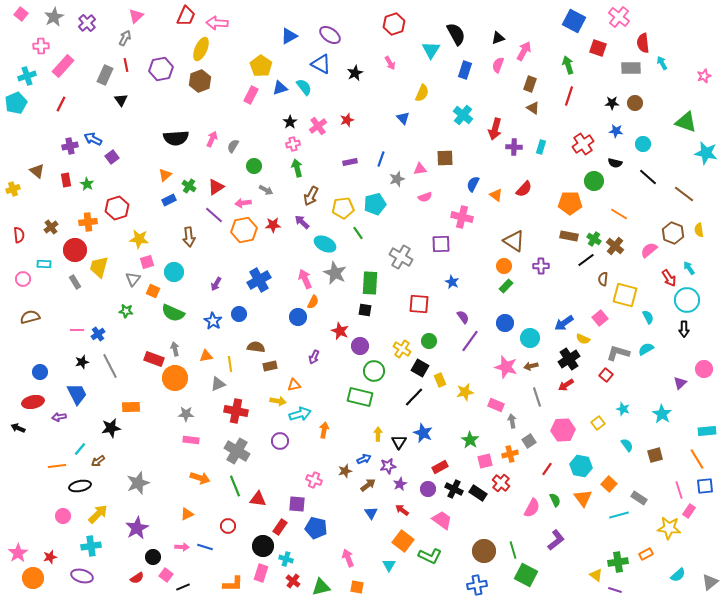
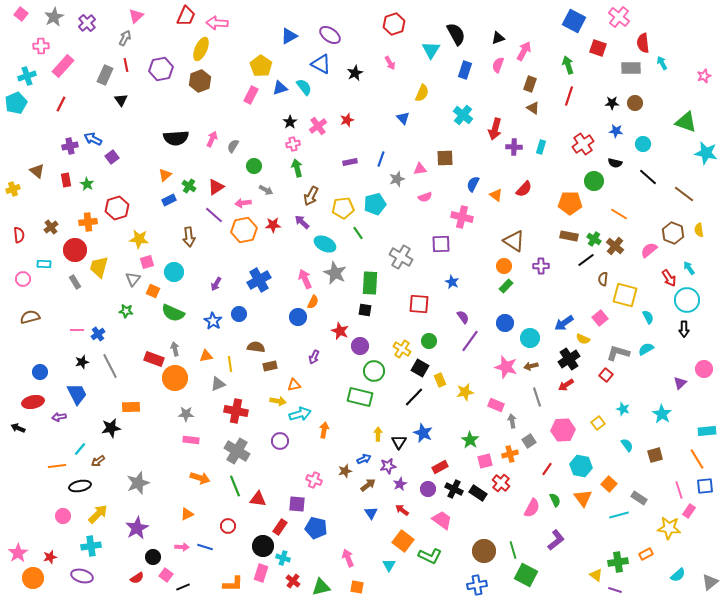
cyan cross at (286, 559): moved 3 px left, 1 px up
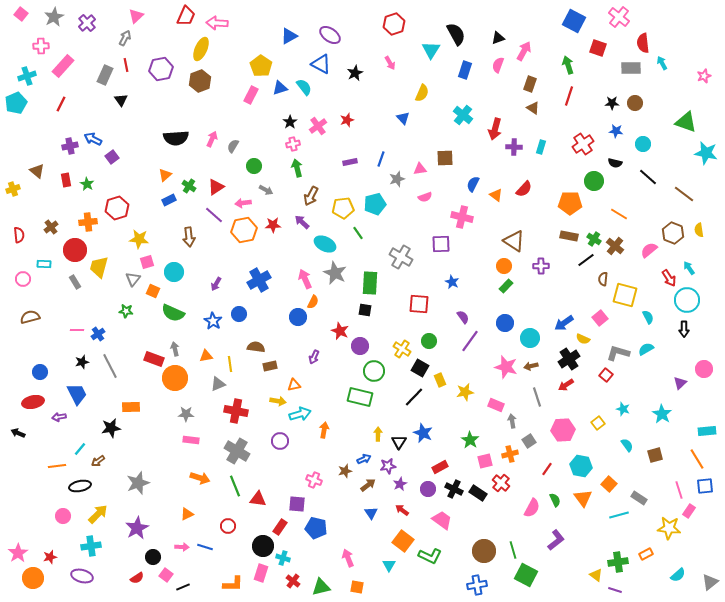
black arrow at (18, 428): moved 5 px down
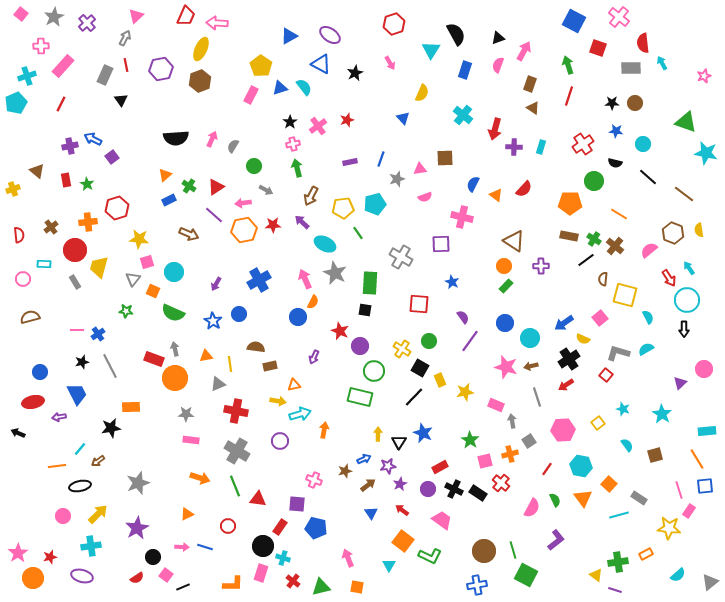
brown arrow at (189, 237): moved 3 px up; rotated 60 degrees counterclockwise
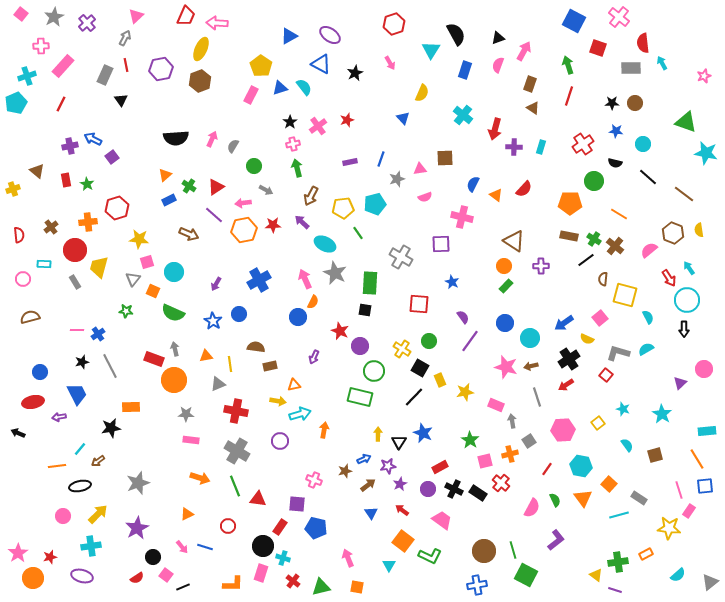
yellow semicircle at (583, 339): moved 4 px right
orange circle at (175, 378): moved 1 px left, 2 px down
pink arrow at (182, 547): rotated 48 degrees clockwise
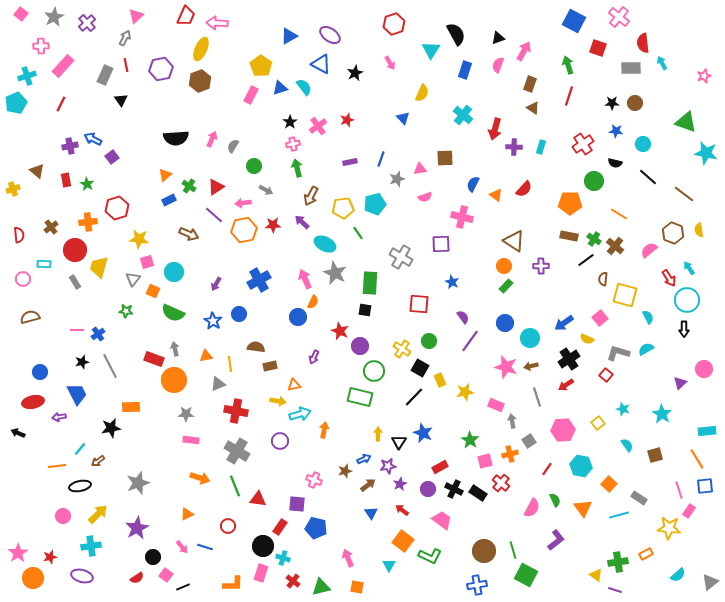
orange triangle at (583, 498): moved 10 px down
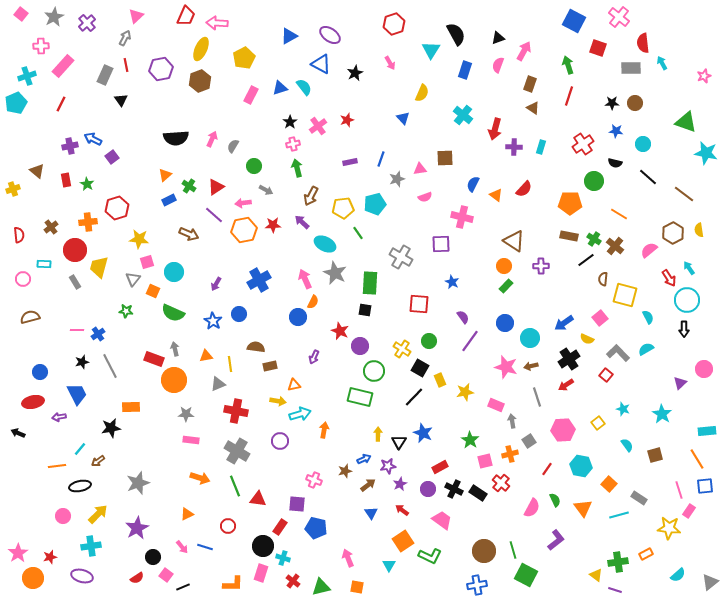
yellow pentagon at (261, 66): moved 17 px left, 8 px up; rotated 10 degrees clockwise
brown hexagon at (673, 233): rotated 10 degrees clockwise
gray L-shape at (618, 353): rotated 30 degrees clockwise
orange square at (403, 541): rotated 20 degrees clockwise
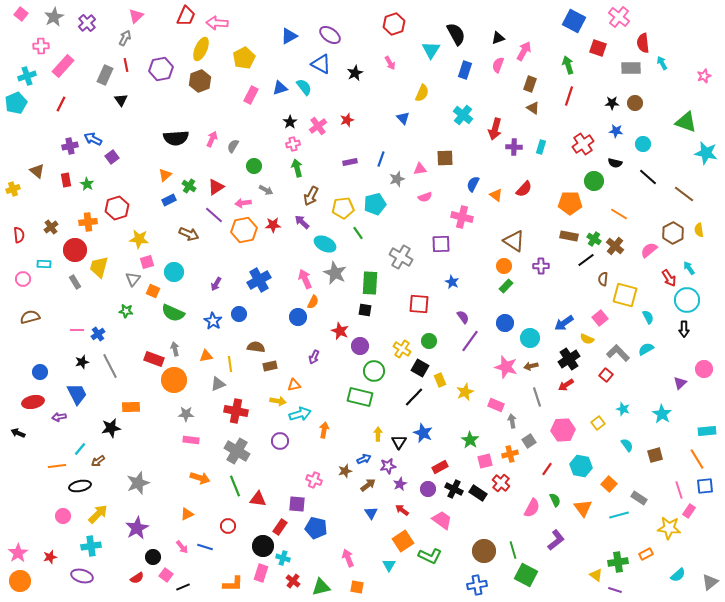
yellow star at (465, 392): rotated 12 degrees counterclockwise
orange circle at (33, 578): moved 13 px left, 3 px down
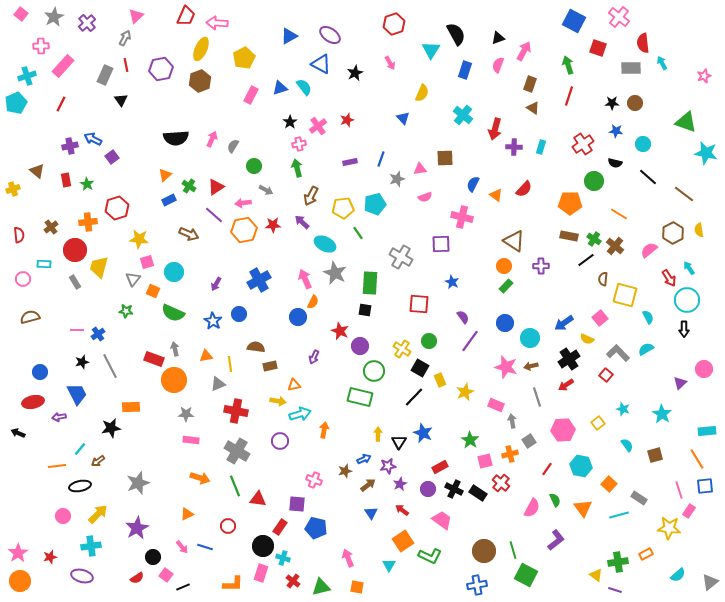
pink cross at (293, 144): moved 6 px right
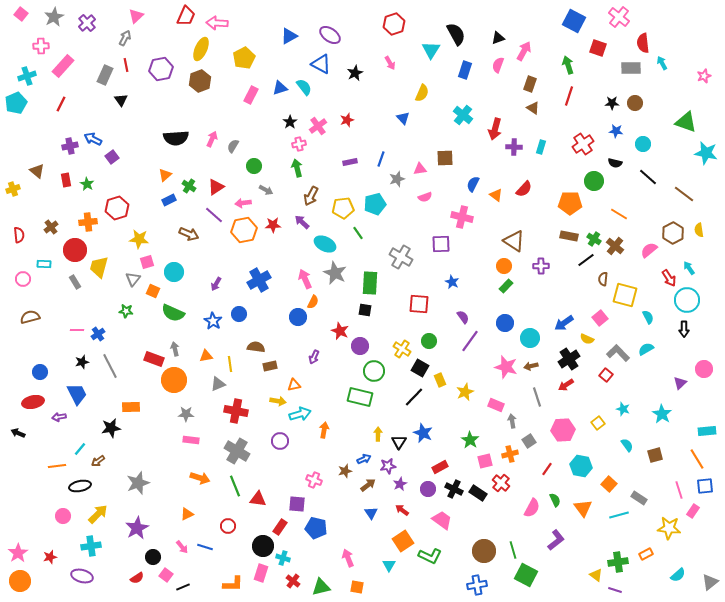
pink rectangle at (689, 511): moved 4 px right
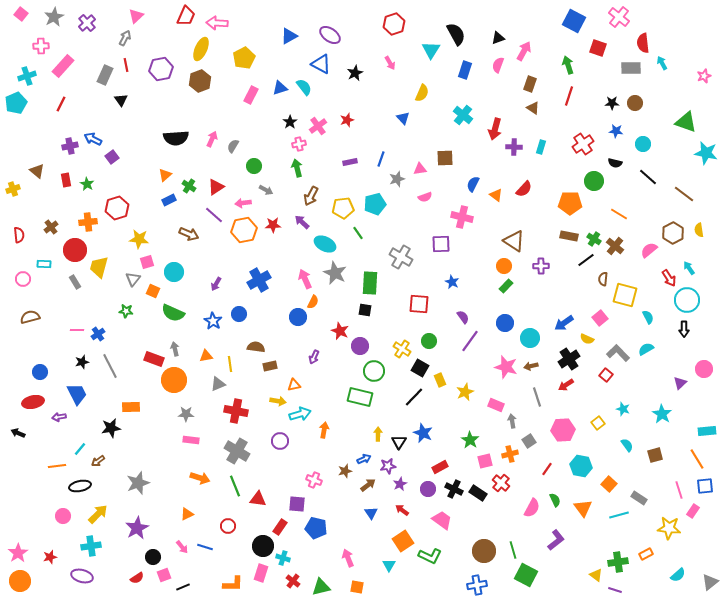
pink square at (166, 575): moved 2 px left; rotated 32 degrees clockwise
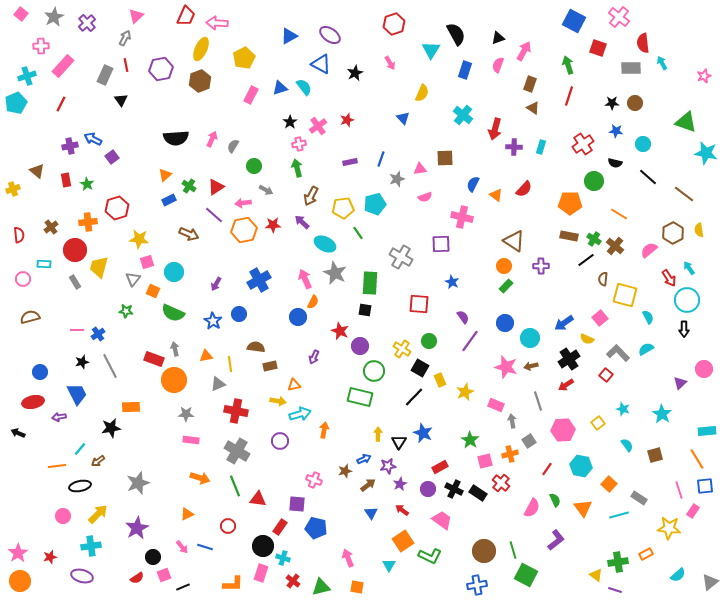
gray line at (537, 397): moved 1 px right, 4 px down
